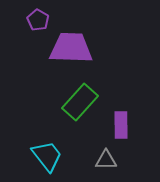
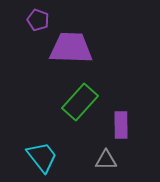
purple pentagon: rotated 10 degrees counterclockwise
cyan trapezoid: moved 5 px left, 1 px down
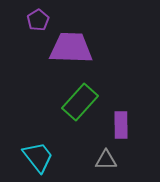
purple pentagon: rotated 20 degrees clockwise
cyan trapezoid: moved 4 px left
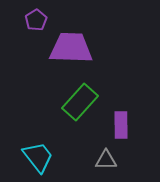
purple pentagon: moved 2 px left
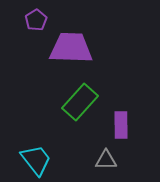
cyan trapezoid: moved 2 px left, 3 px down
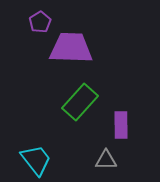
purple pentagon: moved 4 px right, 2 px down
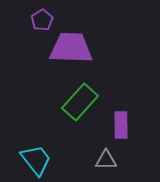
purple pentagon: moved 2 px right, 2 px up
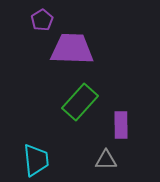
purple trapezoid: moved 1 px right, 1 px down
cyan trapezoid: rotated 32 degrees clockwise
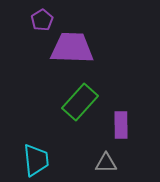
purple trapezoid: moved 1 px up
gray triangle: moved 3 px down
